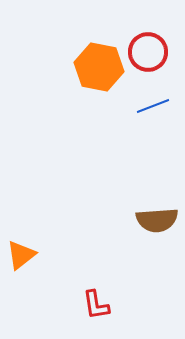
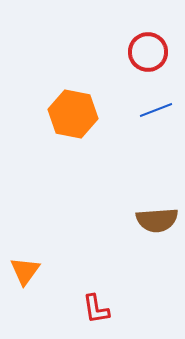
orange hexagon: moved 26 px left, 47 px down
blue line: moved 3 px right, 4 px down
orange triangle: moved 4 px right, 16 px down; rotated 16 degrees counterclockwise
red L-shape: moved 4 px down
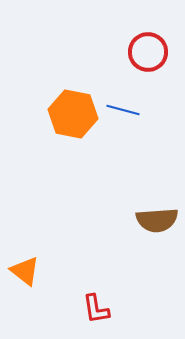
blue line: moved 33 px left; rotated 36 degrees clockwise
orange triangle: rotated 28 degrees counterclockwise
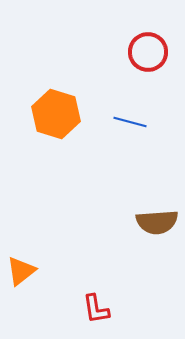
blue line: moved 7 px right, 12 px down
orange hexagon: moved 17 px left; rotated 6 degrees clockwise
brown semicircle: moved 2 px down
orange triangle: moved 4 px left; rotated 44 degrees clockwise
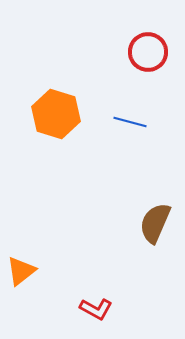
brown semicircle: moved 2 px left, 1 px down; rotated 117 degrees clockwise
red L-shape: rotated 52 degrees counterclockwise
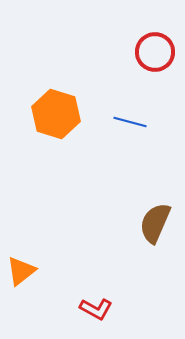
red circle: moved 7 px right
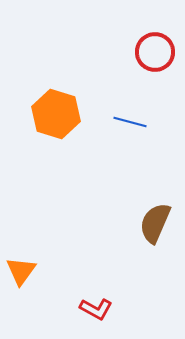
orange triangle: rotated 16 degrees counterclockwise
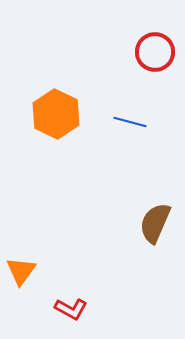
orange hexagon: rotated 9 degrees clockwise
red L-shape: moved 25 px left
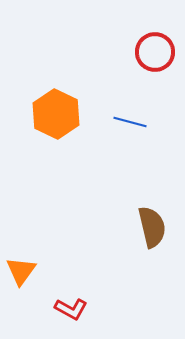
brown semicircle: moved 3 px left, 4 px down; rotated 144 degrees clockwise
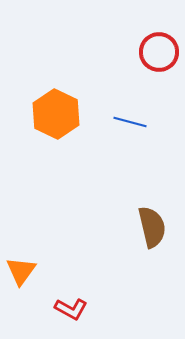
red circle: moved 4 px right
